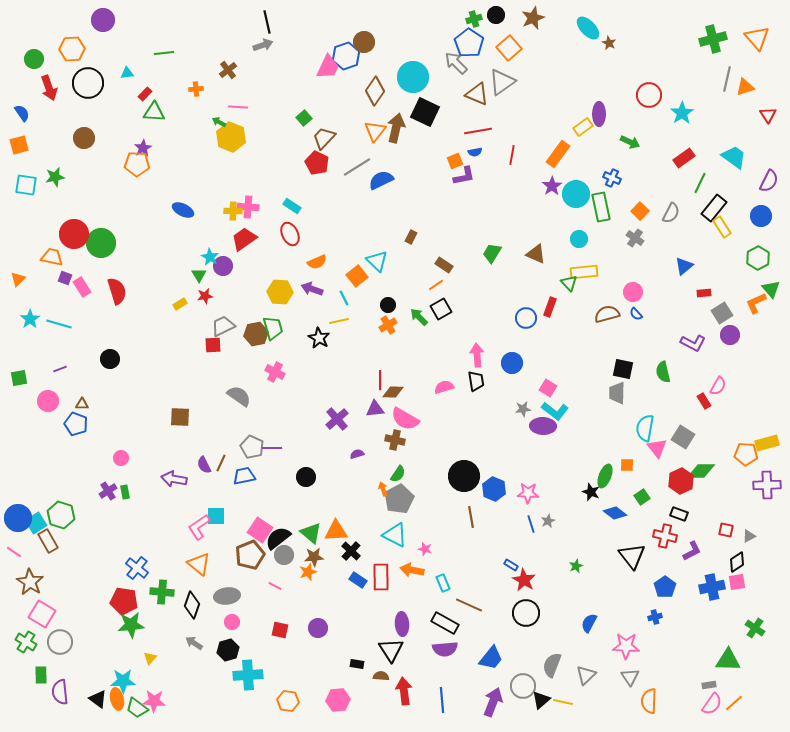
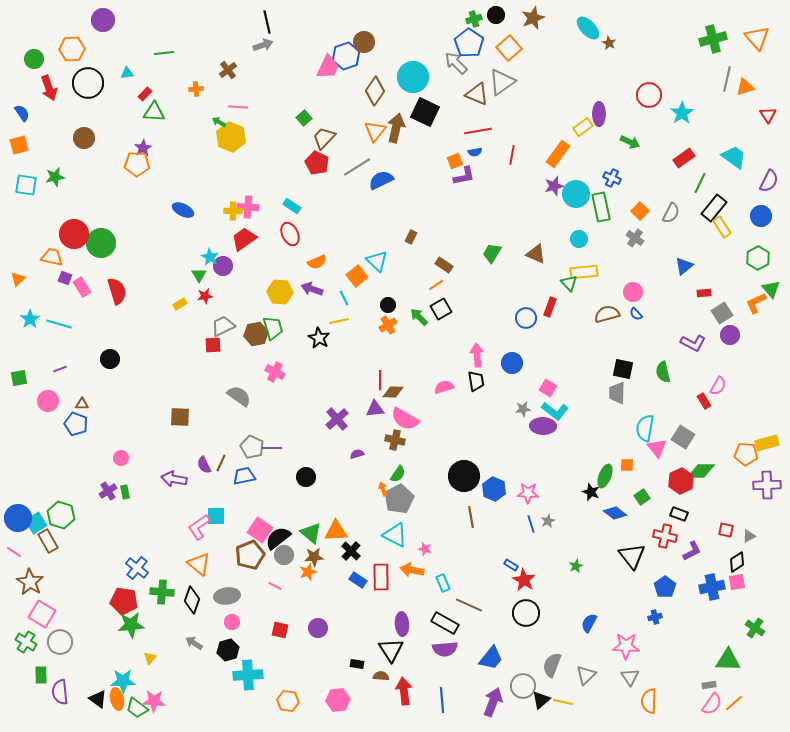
purple star at (552, 186): moved 2 px right; rotated 18 degrees clockwise
black diamond at (192, 605): moved 5 px up
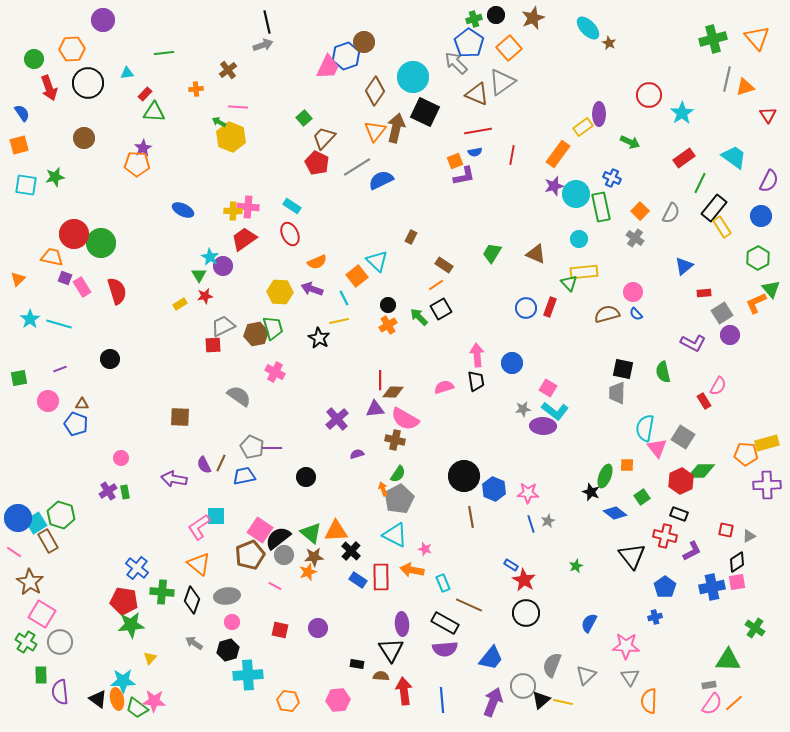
blue circle at (526, 318): moved 10 px up
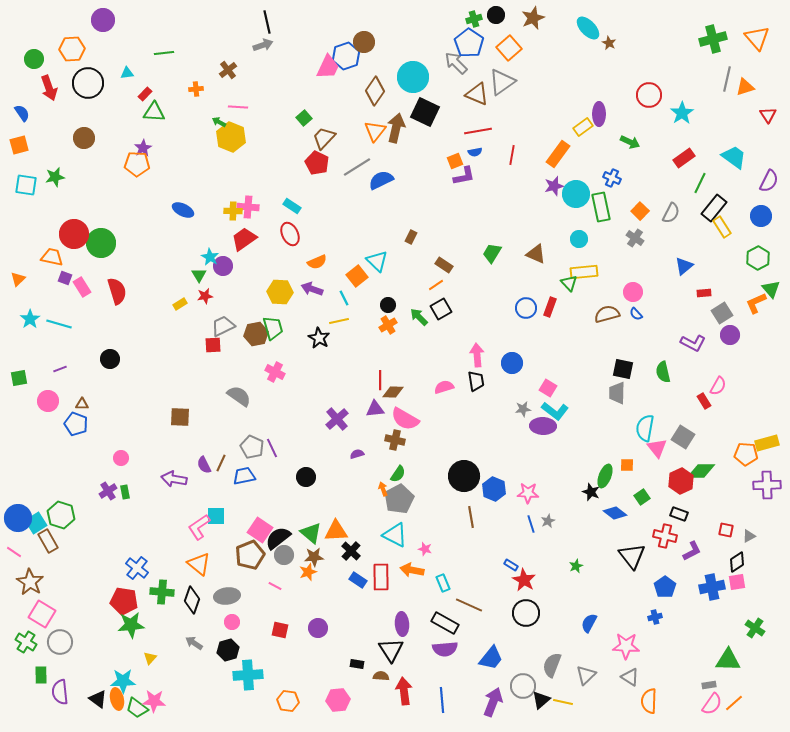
purple line at (272, 448): rotated 66 degrees clockwise
gray triangle at (630, 677): rotated 24 degrees counterclockwise
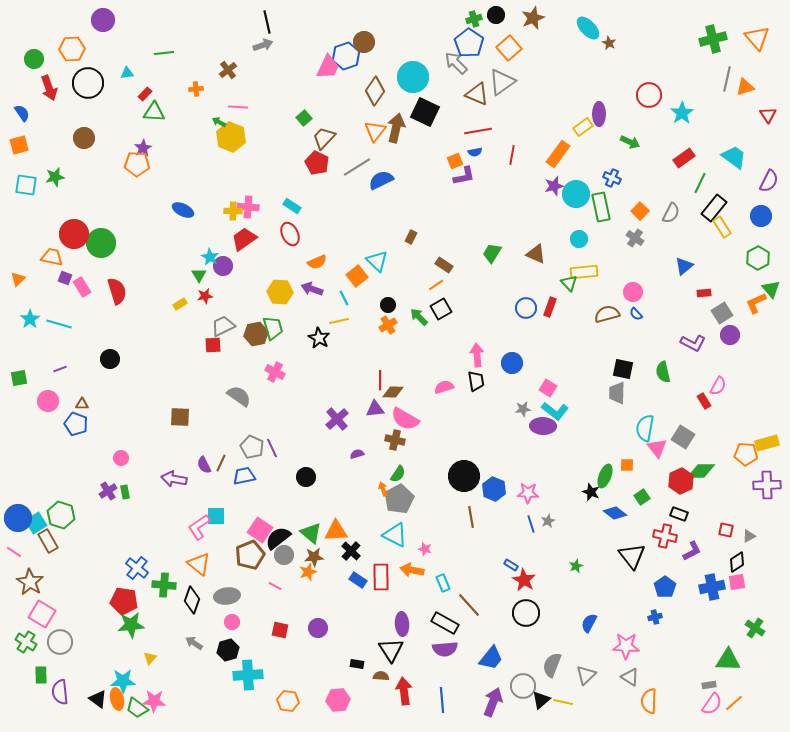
green cross at (162, 592): moved 2 px right, 7 px up
brown line at (469, 605): rotated 24 degrees clockwise
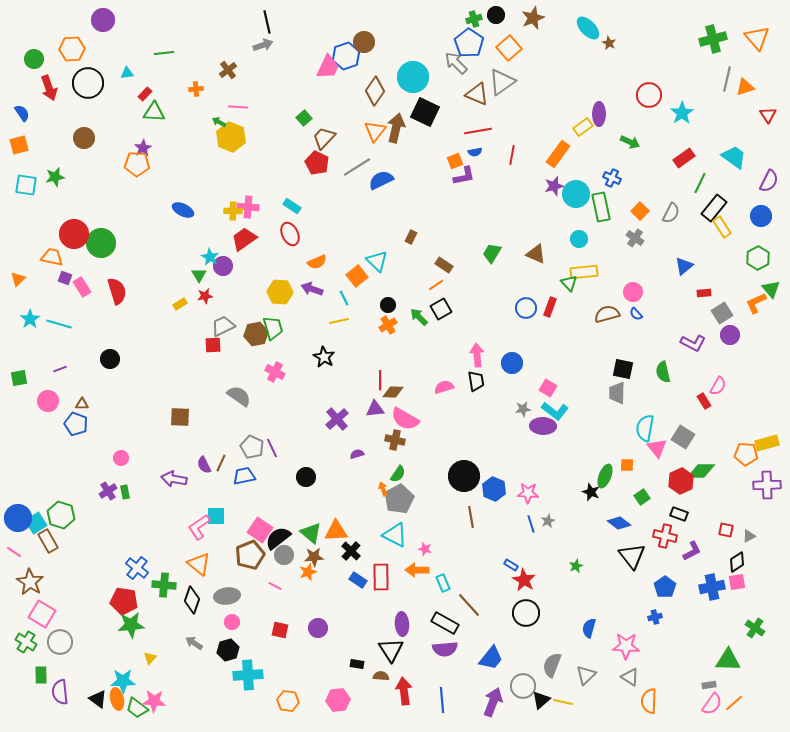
black star at (319, 338): moved 5 px right, 19 px down
blue diamond at (615, 513): moved 4 px right, 10 px down
orange arrow at (412, 570): moved 5 px right; rotated 10 degrees counterclockwise
blue semicircle at (589, 623): moved 5 px down; rotated 12 degrees counterclockwise
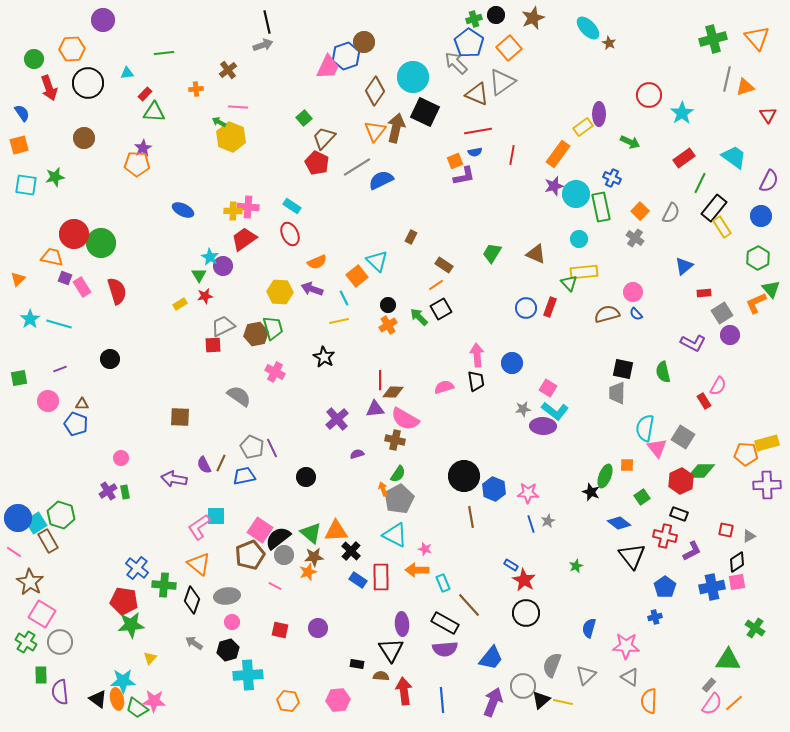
gray rectangle at (709, 685): rotated 40 degrees counterclockwise
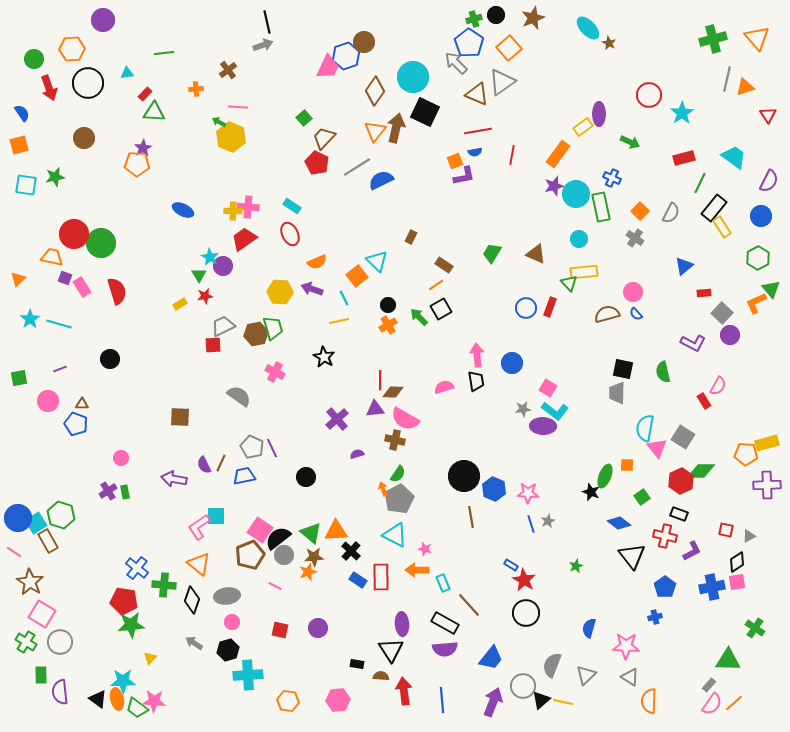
red rectangle at (684, 158): rotated 20 degrees clockwise
gray square at (722, 313): rotated 15 degrees counterclockwise
